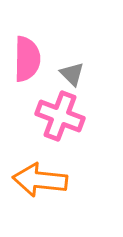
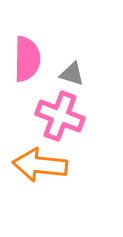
gray triangle: rotated 28 degrees counterclockwise
orange arrow: moved 15 px up
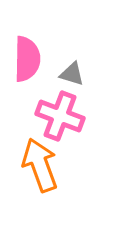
orange arrow: rotated 64 degrees clockwise
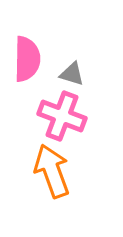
pink cross: moved 2 px right
orange arrow: moved 12 px right, 6 px down
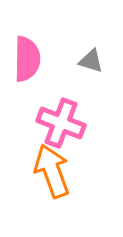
gray triangle: moved 19 px right, 13 px up
pink cross: moved 1 px left, 7 px down
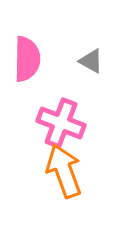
gray triangle: rotated 12 degrees clockwise
orange arrow: moved 12 px right
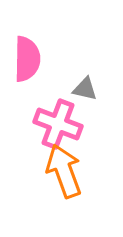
gray triangle: moved 6 px left, 28 px down; rotated 16 degrees counterclockwise
pink cross: moved 3 px left, 1 px down
